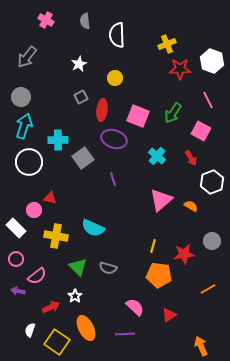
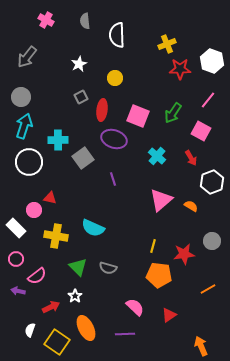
pink line at (208, 100): rotated 66 degrees clockwise
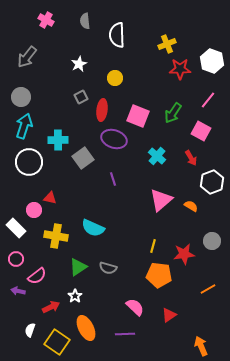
green triangle at (78, 267): rotated 42 degrees clockwise
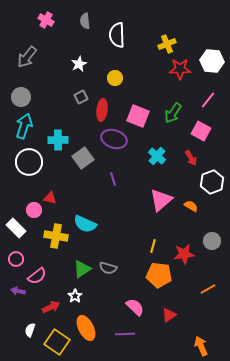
white hexagon at (212, 61): rotated 15 degrees counterclockwise
cyan semicircle at (93, 228): moved 8 px left, 4 px up
green triangle at (78, 267): moved 4 px right, 2 px down
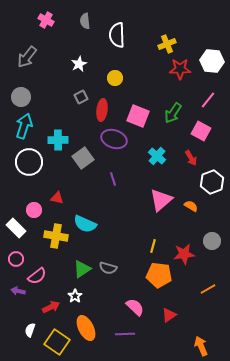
red triangle at (50, 198): moved 7 px right
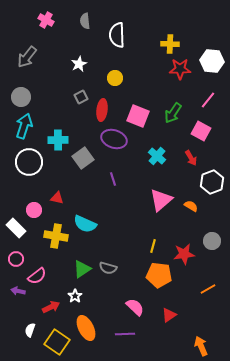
yellow cross at (167, 44): moved 3 px right; rotated 24 degrees clockwise
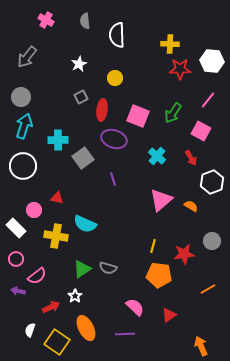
white circle at (29, 162): moved 6 px left, 4 px down
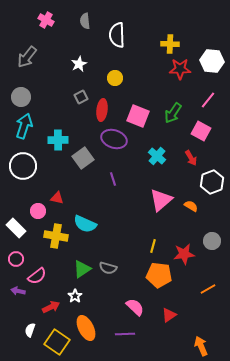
pink circle at (34, 210): moved 4 px right, 1 px down
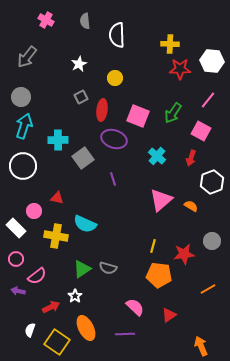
red arrow at (191, 158): rotated 49 degrees clockwise
pink circle at (38, 211): moved 4 px left
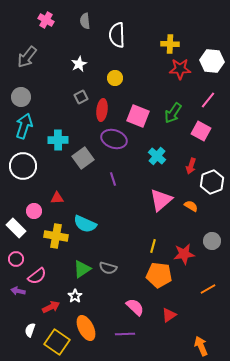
red arrow at (191, 158): moved 8 px down
red triangle at (57, 198): rotated 16 degrees counterclockwise
